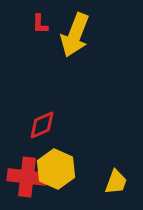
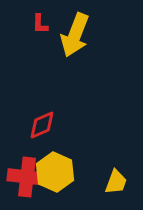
yellow hexagon: moved 1 px left, 3 px down
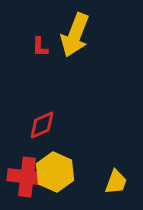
red L-shape: moved 23 px down
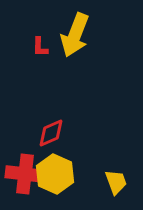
red diamond: moved 9 px right, 8 px down
yellow hexagon: moved 2 px down
red cross: moved 2 px left, 3 px up
yellow trapezoid: rotated 40 degrees counterclockwise
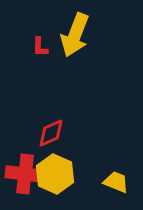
yellow trapezoid: rotated 48 degrees counterclockwise
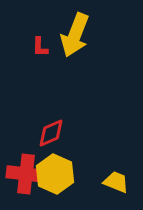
red cross: moved 1 px right
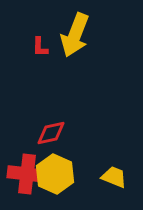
red diamond: rotated 12 degrees clockwise
red cross: moved 1 px right
yellow trapezoid: moved 2 px left, 5 px up
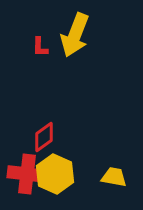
red diamond: moved 7 px left, 4 px down; rotated 24 degrees counterclockwise
yellow trapezoid: rotated 12 degrees counterclockwise
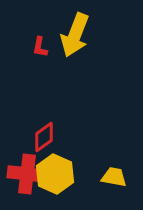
red L-shape: rotated 10 degrees clockwise
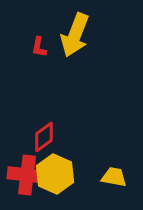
red L-shape: moved 1 px left
red cross: moved 1 px down
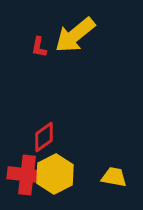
yellow arrow: rotated 30 degrees clockwise
yellow hexagon: rotated 9 degrees clockwise
